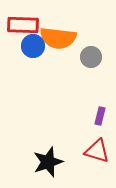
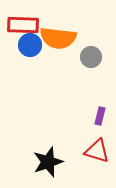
blue circle: moved 3 px left, 1 px up
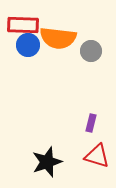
blue circle: moved 2 px left
gray circle: moved 6 px up
purple rectangle: moved 9 px left, 7 px down
red triangle: moved 5 px down
black star: moved 1 px left
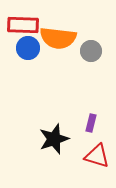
blue circle: moved 3 px down
black star: moved 7 px right, 23 px up
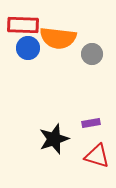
gray circle: moved 1 px right, 3 px down
purple rectangle: rotated 66 degrees clockwise
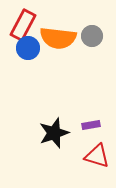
red rectangle: rotated 64 degrees counterclockwise
gray circle: moved 18 px up
purple rectangle: moved 2 px down
black star: moved 6 px up
